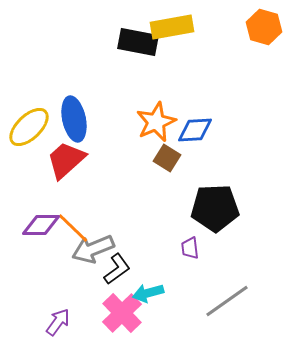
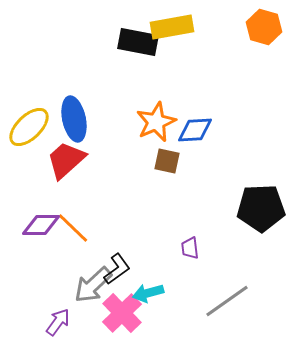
brown square: moved 3 px down; rotated 20 degrees counterclockwise
black pentagon: moved 46 px right
gray arrow: moved 36 px down; rotated 21 degrees counterclockwise
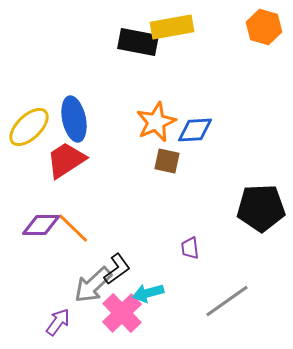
red trapezoid: rotated 9 degrees clockwise
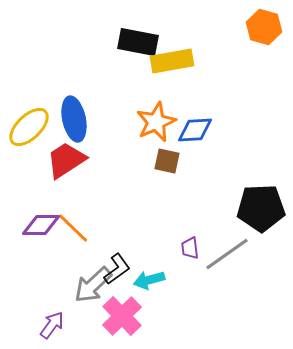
yellow rectangle: moved 34 px down
cyan arrow: moved 1 px right, 13 px up
gray line: moved 47 px up
pink cross: moved 3 px down
purple arrow: moved 6 px left, 3 px down
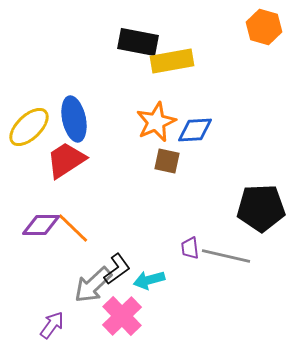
gray line: moved 1 px left, 2 px down; rotated 48 degrees clockwise
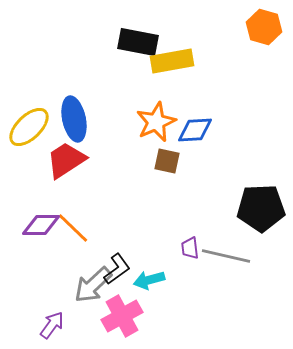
pink cross: rotated 15 degrees clockwise
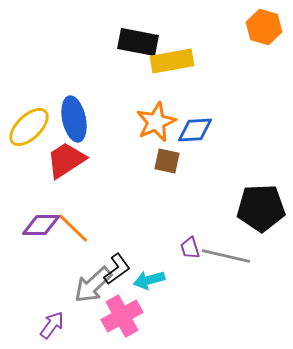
purple trapezoid: rotated 10 degrees counterclockwise
